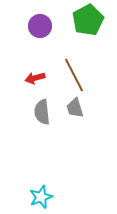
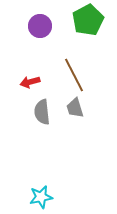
red arrow: moved 5 px left, 4 px down
cyan star: rotated 10 degrees clockwise
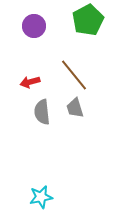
purple circle: moved 6 px left
brown line: rotated 12 degrees counterclockwise
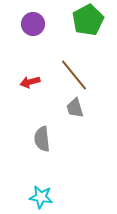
purple circle: moved 1 px left, 2 px up
gray semicircle: moved 27 px down
cyan star: rotated 20 degrees clockwise
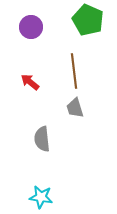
green pentagon: rotated 20 degrees counterclockwise
purple circle: moved 2 px left, 3 px down
brown line: moved 4 px up; rotated 32 degrees clockwise
red arrow: rotated 54 degrees clockwise
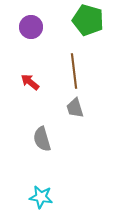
green pentagon: rotated 8 degrees counterclockwise
gray semicircle: rotated 10 degrees counterclockwise
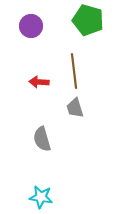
purple circle: moved 1 px up
red arrow: moved 9 px right; rotated 36 degrees counterclockwise
